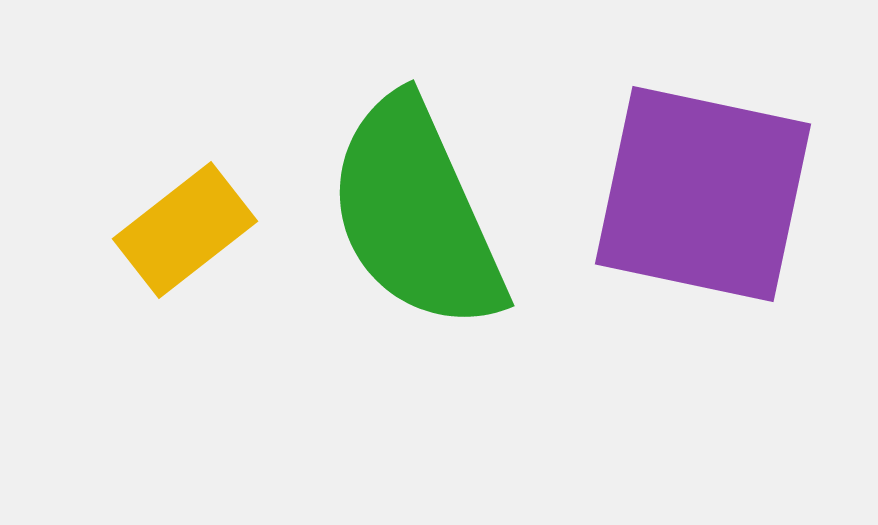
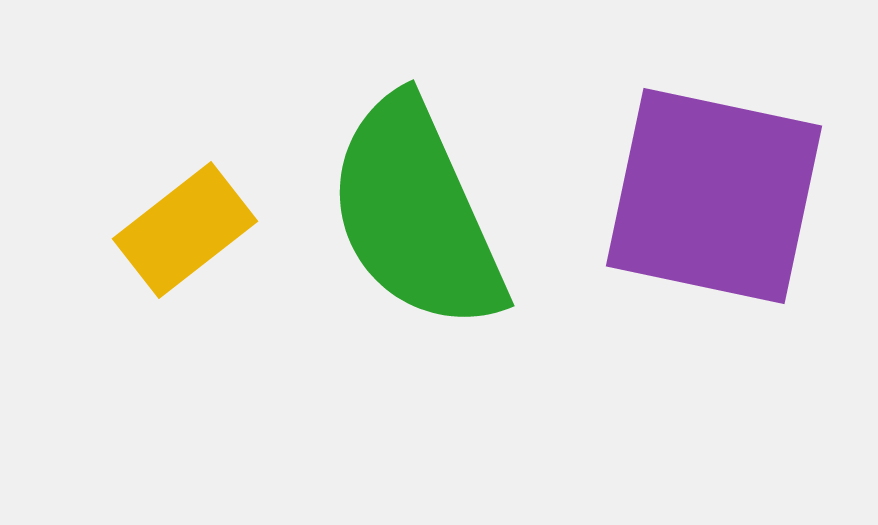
purple square: moved 11 px right, 2 px down
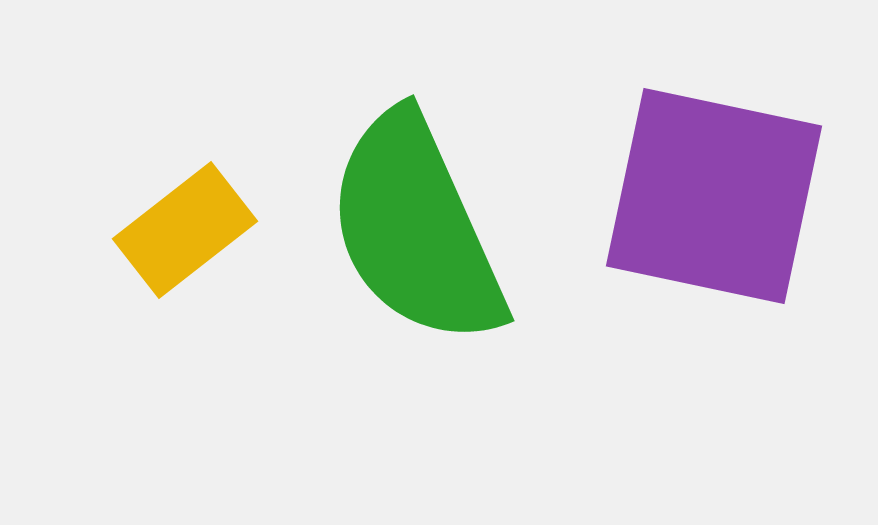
green semicircle: moved 15 px down
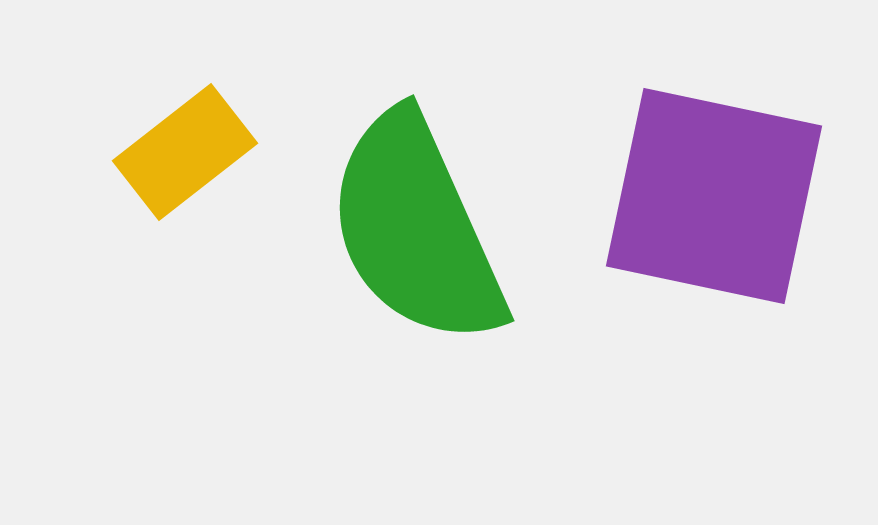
yellow rectangle: moved 78 px up
